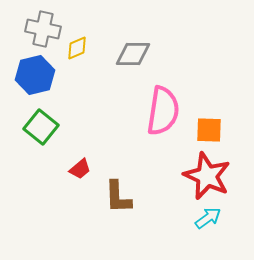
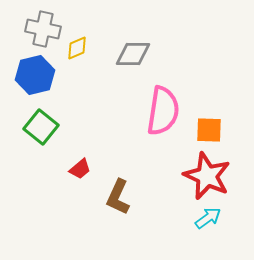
brown L-shape: rotated 27 degrees clockwise
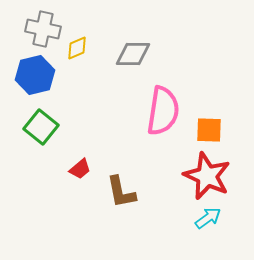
brown L-shape: moved 3 px right, 5 px up; rotated 36 degrees counterclockwise
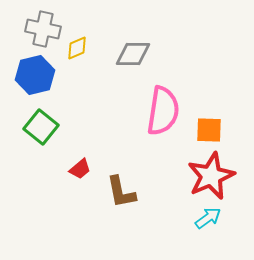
red star: moved 4 px right; rotated 24 degrees clockwise
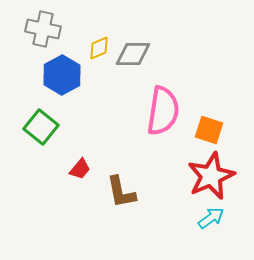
yellow diamond: moved 22 px right
blue hexagon: moved 27 px right; rotated 15 degrees counterclockwise
orange square: rotated 16 degrees clockwise
red trapezoid: rotated 10 degrees counterclockwise
cyan arrow: moved 3 px right
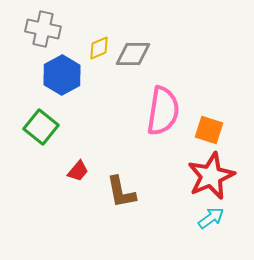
red trapezoid: moved 2 px left, 2 px down
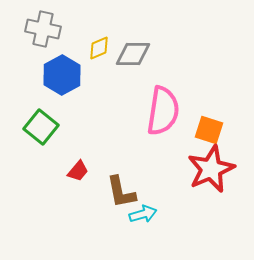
red star: moved 7 px up
cyan arrow: moved 68 px left, 4 px up; rotated 20 degrees clockwise
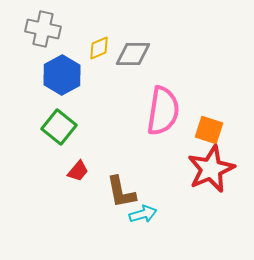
green square: moved 18 px right
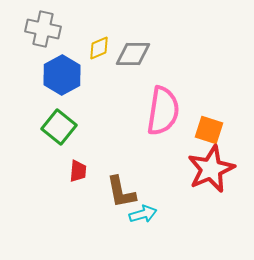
red trapezoid: rotated 35 degrees counterclockwise
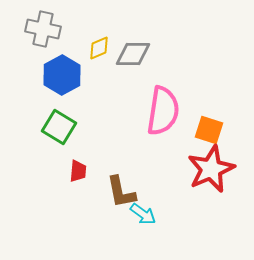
green square: rotated 8 degrees counterclockwise
cyan arrow: rotated 52 degrees clockwise
